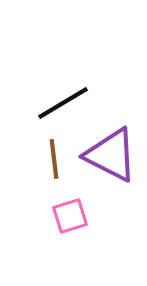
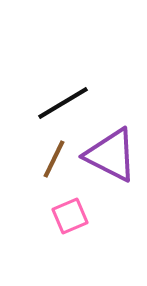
brown line: rotated 33 degrees clockwise
pink square: rotated 6 degrees counterclockwise
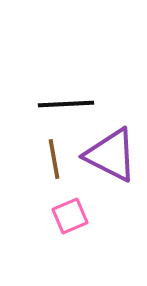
black line: moved 3 px right, 1 px down; rotated 28 degrees clockwise
brown line: rotated 36 degrees counterclockwise
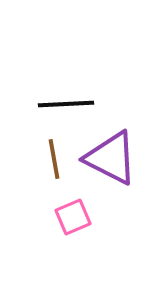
purple triangle: moved 3 px down
pink square: moved 3 px right, 1 px down
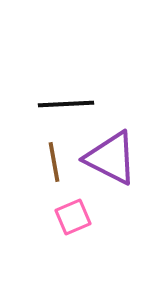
brown line: moved 3 px down
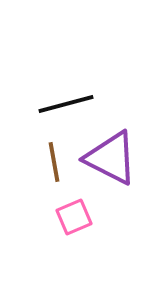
black line: rotated 12 degrees counterclockwise
pink square: moved 1 px right
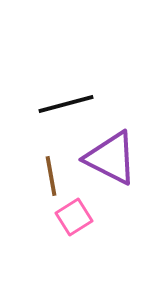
brown line: moved 3 px left, 14 px down
pink square: rotated 9 degrees counterclockwise
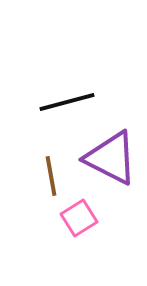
black line: moved 1 px right, 2 px up
pink square: moved 5 px right, 1 px down
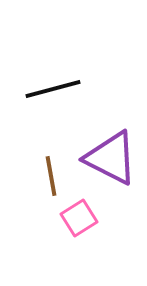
black line: moved 14 px left, 13 px up
